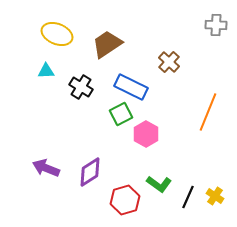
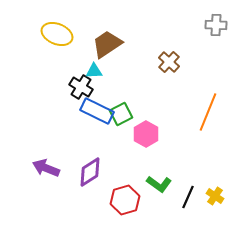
cyan triangle: moved 48 px right
blue rectangle: moved 34 px left, 24 px down
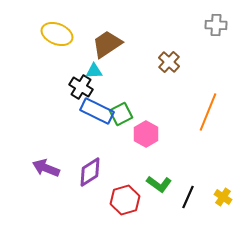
yellow cross: moved 8 px right, 1 px down
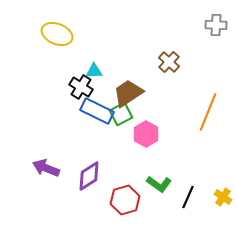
brown trapezoid: moved 21 px right, 49 px down
purple diamond: moved 1 px left, 4 px down
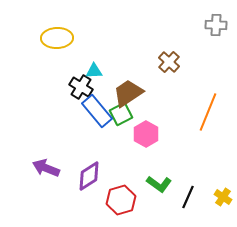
yellow ellipse: moved 4 px down; rotated 24 degrees counterclockwise
blue rectangle: rotated 24 degrees clockwise
red hexagon: moved 4 px left
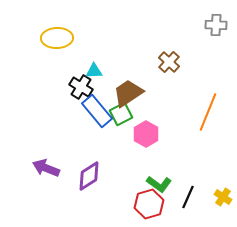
red hexagon: moved 28 px right, 4 px down
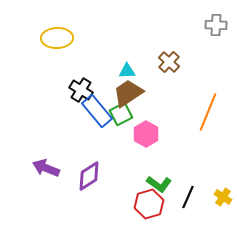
cyan triangle: moved 33 px right
black cross: moved 3 px down
